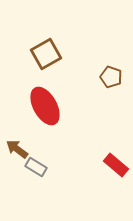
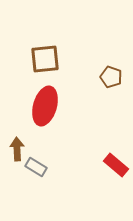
brown square: moved 1 px left, 5 px down; rotated 24 degrees clockwise
red ellipse: rotated 45 degrees clockwise
brown arrow: rotated 50 degrees clockwise
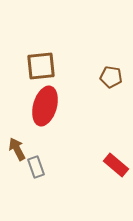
brown square: moved 4 px left, 7 px down
brown pentagon: rotated 10 degrees counterclockwise
brown arrow: rotated 25 degrees counterclockwise
gray rectangle: rotated 40 degrees clockwise
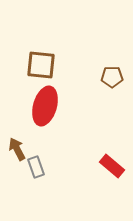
brown square: moved 1 px up; rotated 12 degrees clockwise
brown pentagon: moved 1 px right; rotated 10 degrees counterclockwise
red rectangle: moved 4 px left, 1 px down
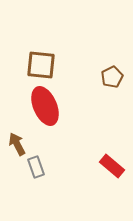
brown pentagon: rotated 25 degrees counterclockwise
red ellipse: rotated 39 degrees counterclockwise
brown arrow: moved 5 px up
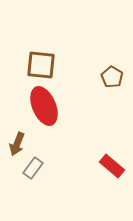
brown pentagon: rotated 15 degrees counterclockwise
red ellipse: moved 1 px left
brown arrow: rotated 130 degrees counterclockwise
gray rectangle: moved 3 px left, 1 px down; rotated 55 degrees clockwise
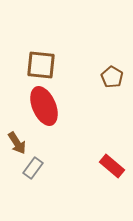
brown arrow: moved 1 px up; rotated 55 degrees counterclockwise
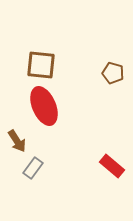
brown pentagon: moved 1 px right, 4 px up; rotated 15 degrees counterclockwise
brown arrow: moved 2 px up
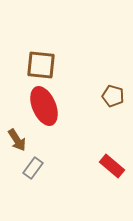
brown pentagon: moved 23 px down
brown arrow: moved 1 px up
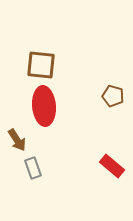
red ellipse: rotated 18 degrees clockwise
gray rectangle: rotated 55 degrees counterclockwise
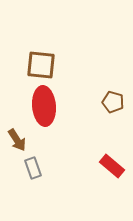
brown pentagon: moved 6 px down
